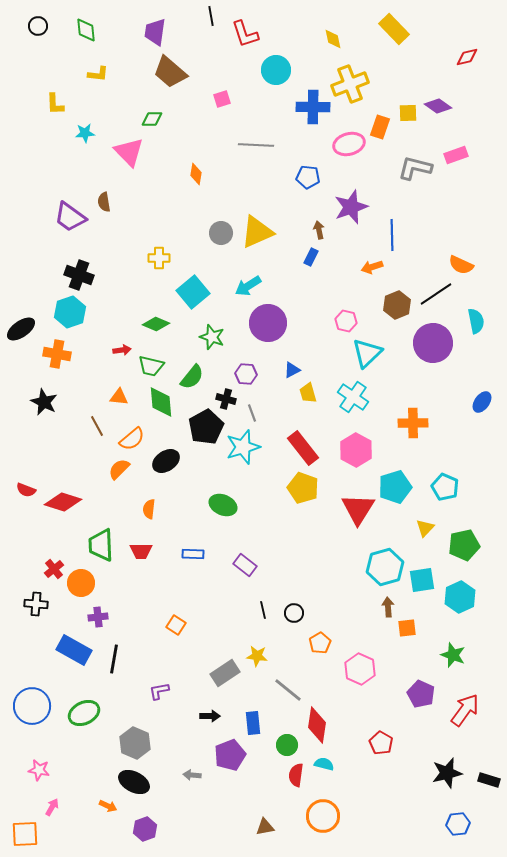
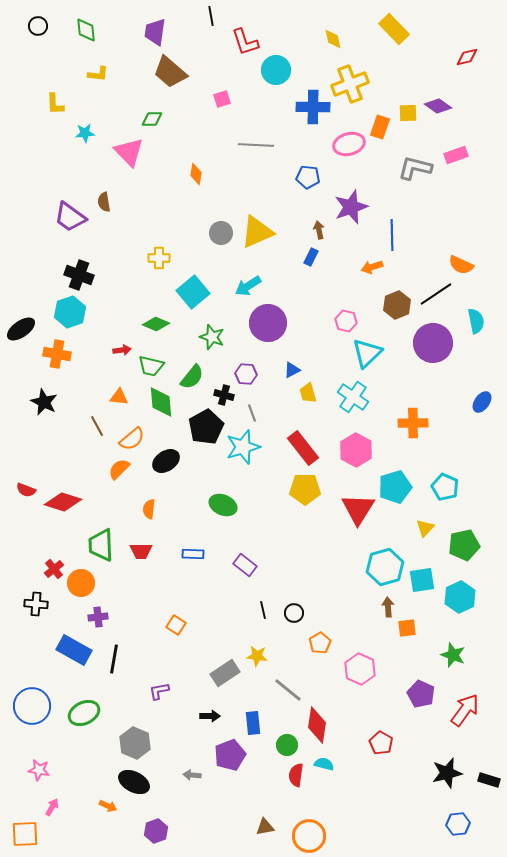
red L-shape at (245, 34): moved 8 px down
black cross at (226, 399): moved 2 px left, 4 px up
yellow pentagon at (303, 488): moved 2 px right, 1 px down; rotated 20 degrees counterclockwise
orange circle at (323, 816): moved 14 px left, 20 px down
purple hexagon at (145, 829): moved 11 px right, 2 px down
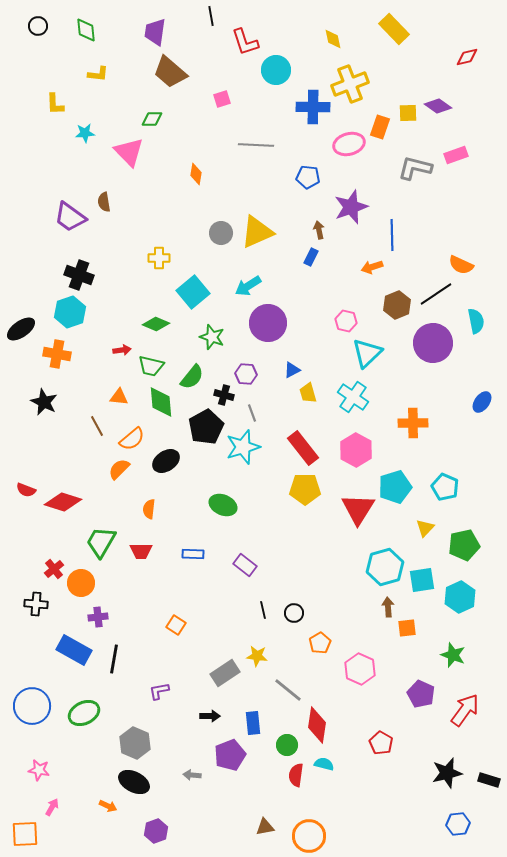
green trapezoid at (101, 545): moved 3 px up; rotated 32 degrees clockwise
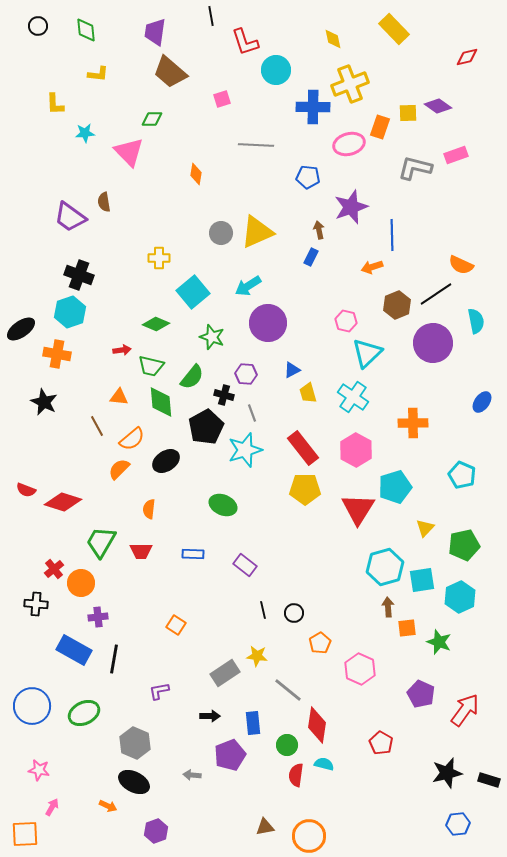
cyan star at (243, 447): moved 2 px right, 3 px down
cyan pentagon at (445, 487): moved 17 px right, 12 px up
green star at (453, 655): moved 14 px left, 13 px up
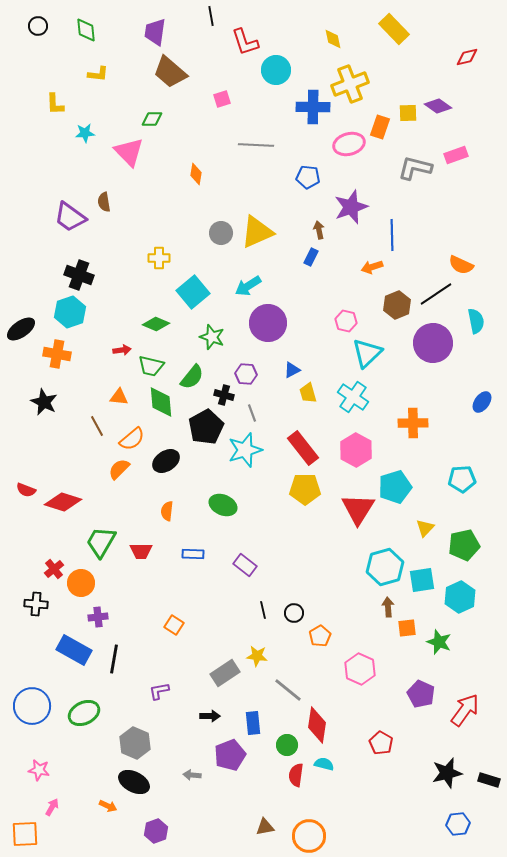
cyan pentagon at (462, 475): moved 4 px down; rotated 28 degrees counterclockwise
orange semicircle at (149, 509): moved 18 px right, 2 px down
orange square at (176, 625): moved 2 px left
orange pentagon at (320, 643): moved 7 px up
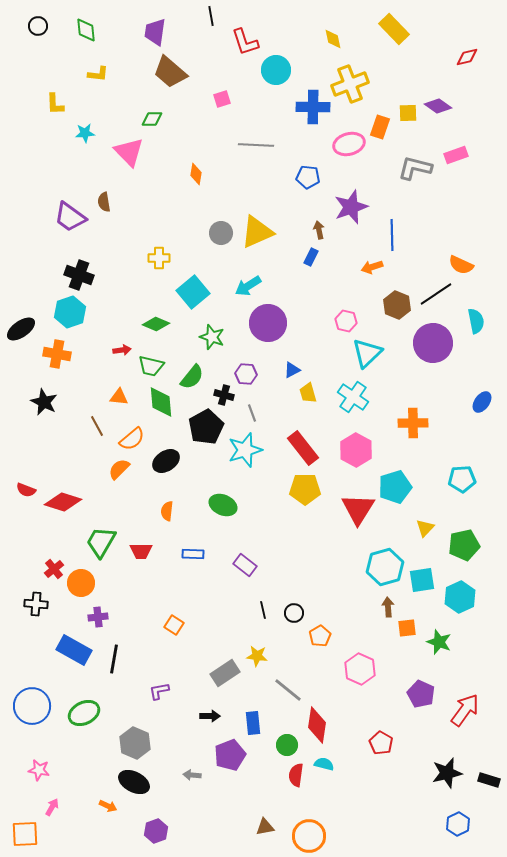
brown hexagon at (397, 305): rotated 16 degrees counterclockwise
blue hexagon at (458, 824): rotated 20 degrees counterclockwise
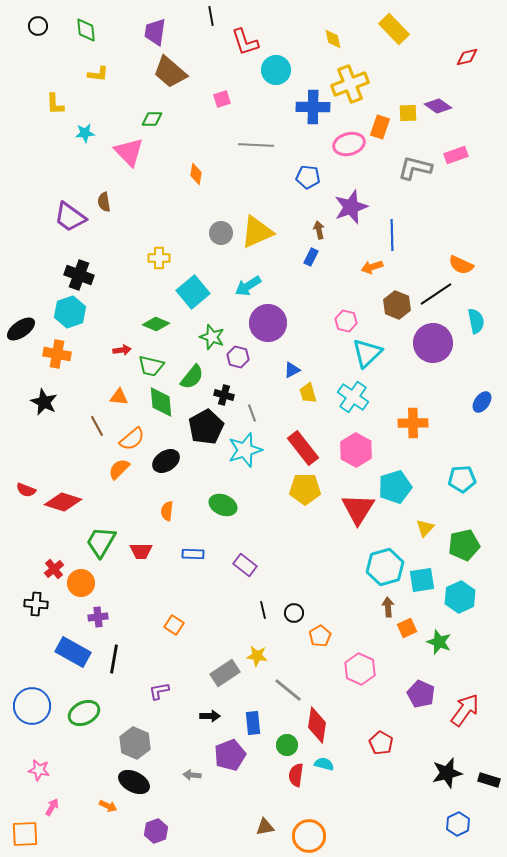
purple hexagon at (246, 374): moved 8 px left, 17 px up; rotated 10 degrees clockwise
orange square at (407, 628): rotated 18 degrees counterclockwise
blue rectangle at (74, 650): moved 1 px left, 2 px down
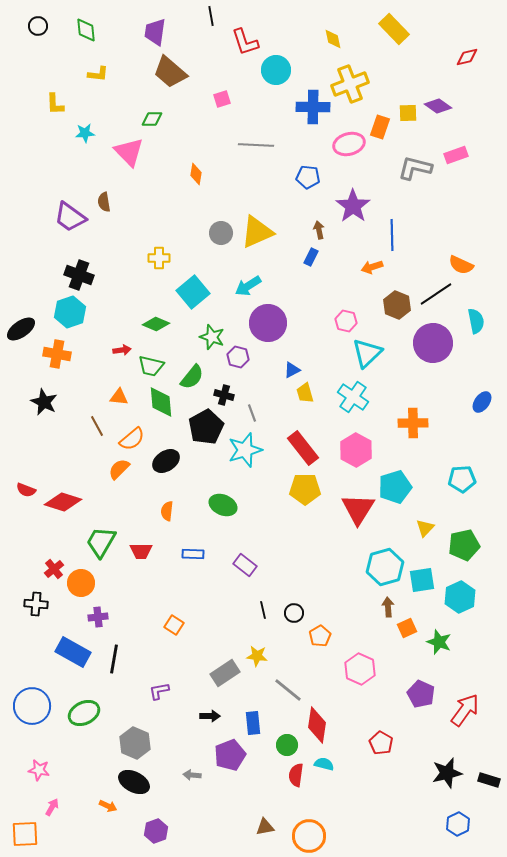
purple star at (351, 207): moved 2 px right, 1 px up; rotated 16 degrees counterclockwise
yellow trapezoid at (308, 393): moved 3 px left
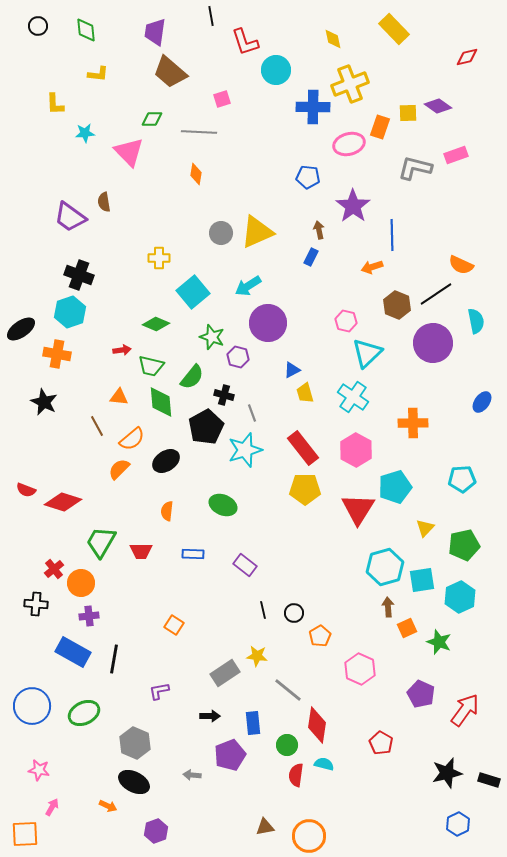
gray line at (256, 145): moved 57 px left, 13 px up
purple cross at (98, 617): moved 9 px left, 1 px up
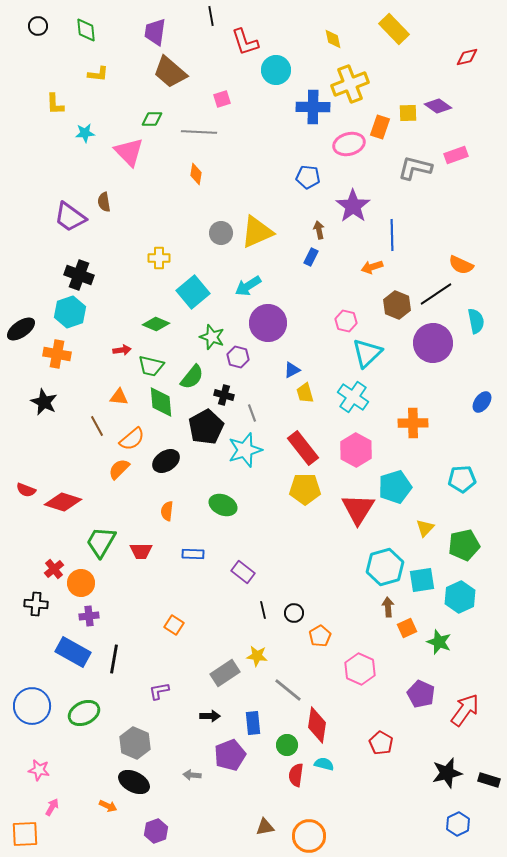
purple rectangle at (245, 565): moved 2 px left, 7 px down
